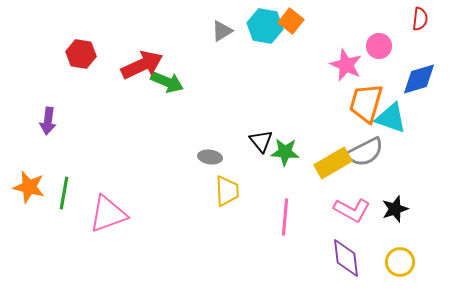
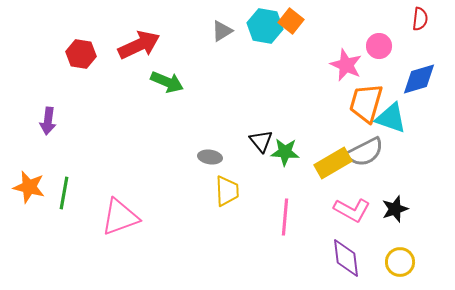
red arrow: moved 3 px left, 20 px up
pink triangle: moved 12 px right, 3 px down
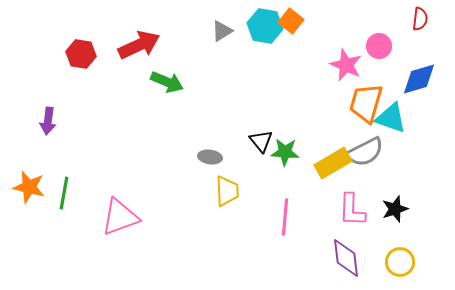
pink L-shape: rotated 63 degrees clockwise
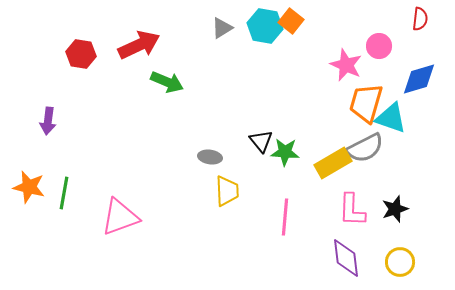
gray triangle: moved 3 px up
gray semicircle: moved 4 px up
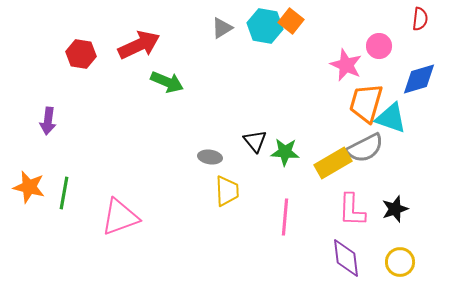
black triangle: moved 6 px left
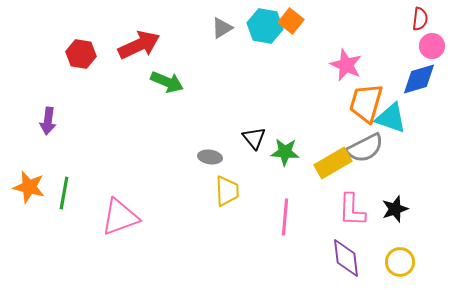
pink circle: moved 53 px right
black triangle: moved 1 px left, 3 px up
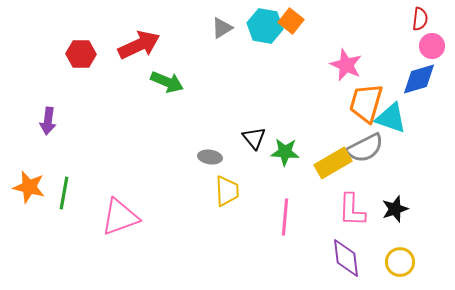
red hexagon: rotated 8 degrees counterclockwise
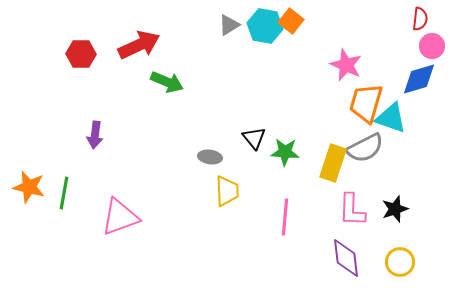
gray triangle: moved 7 px right, 3 px up
purple arrow: moved 47 px right, 14 px down
yellow rectangle: rotated 42 degrees counterclockwise
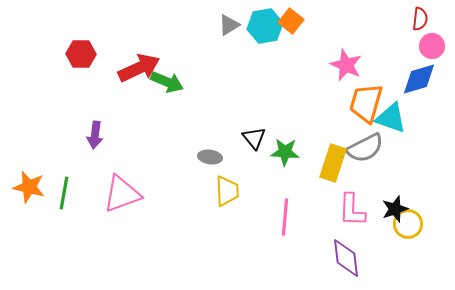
cyan hexagon: rotated 20 degrees counterclockwise
red arrow: moved 23 px down
pink triangle: moved 2 px right, 23 px up
yellow circle: moved 8 px right, 38 px up
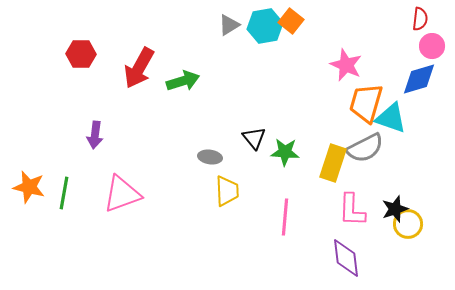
red arrow: rotated 144 degrees clockwise
green arrow: moved 16 px right, 1 px up; rotated 40 degrees counterclockwise
